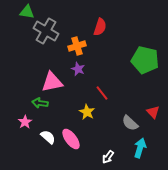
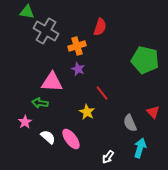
pink triangle: rotated 15 degrees clockwise
gray semicircle: rotated 24 degrees clockwise
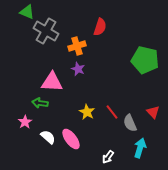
green triangle: rotated 14 degrees clockwise
red line: moved 10 px right, 19 px down
